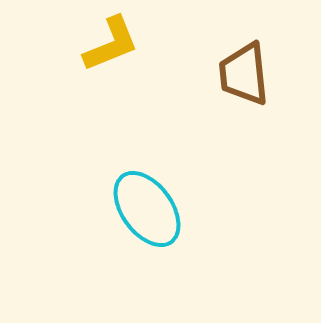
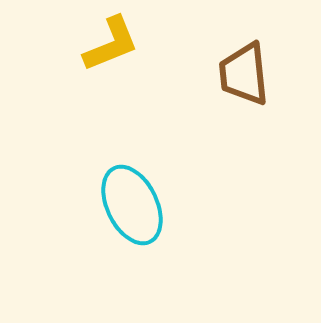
cyan ellipse: moved 15 px left, 4 px up; rotated 10 degrees clockwise
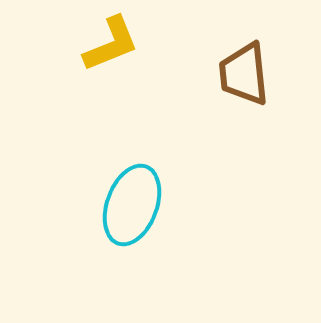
cyan ellipse: rotated 46 degrees clockwise
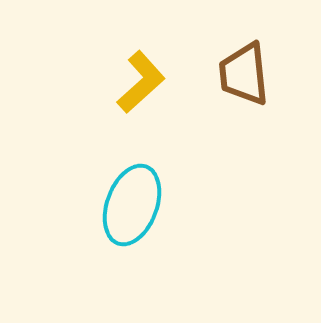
yellow L-shape: moved 30 px right, 38 px down; rotated 20 degrees counterclockwise
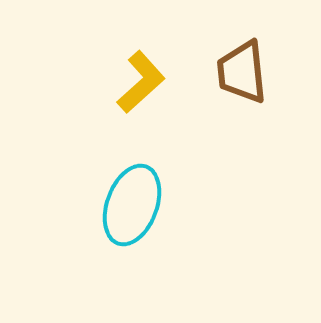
brown trapezoid: moved 2 px left, 2 px up
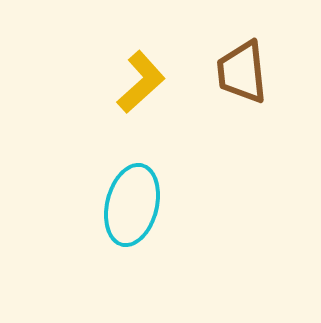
cyan ellipse: rotated 6 degrees counterclockwise
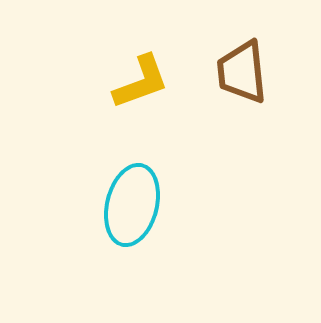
yellow L-shape: rotated 22 degrees clockwise
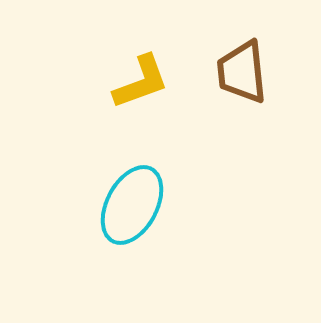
cyan ellipse: rotated 14 degrees clockwise
